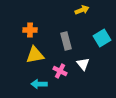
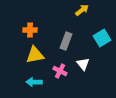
yellow arrow: rotated 16 degrees counterclockwise
gray rectangle: rotated 36 degrees clockwise
cyan arrow: moved 5 px left, 2 px up
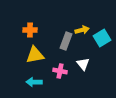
yellow arrow: moved 20 px down; rotated 24 degrees clockwise
pink cross: rotated 16 degrees counterclockwise
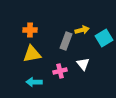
cyan square: moved 2 px right
yellow triangle: moved 3 px left, 1 px up
pink cross: rotated 24 degrees counterclockwise
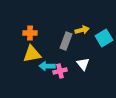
orange cross: moved 3 px down
cyan arrow: moved 13 px right, 16 px up
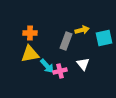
cyan square: rotated 18 degrees clockwise
yellow triangle: moved 2 px left
cyan arrow: rotated 133 degrees counterclockwise
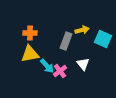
cyan square: moved 1 px left, 1 px down; rotated 36 degrees clockwise
pink cross: rotated 24 degrees counterclockwise
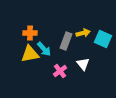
yellow arrow: moved 1 px right, 3 px down
cyan arrow: moved 3 px left, 17 px up
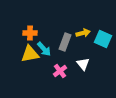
gray rectangle: moved 1 px left, 1 px down
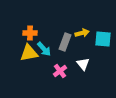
yellow arrow: moved 1 px left
cyan square: rotated 18 degrees counterclockwise
yellow triangle: moved 1 px left, 1 px up
